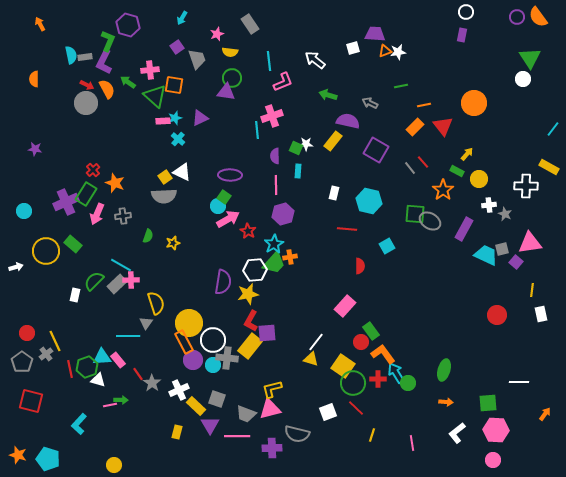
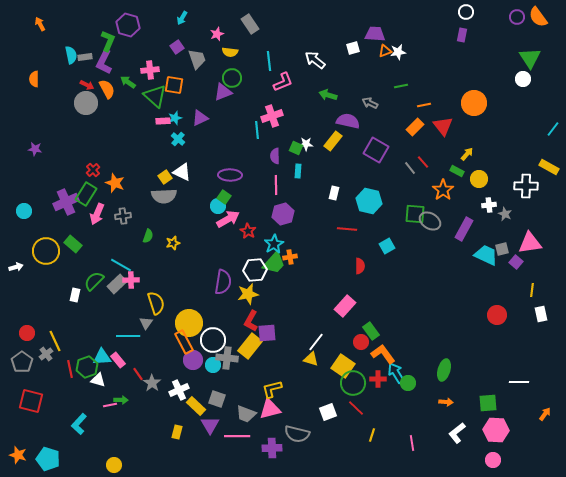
purple triangle at (226, 92): moved 3 px left; rotated 30 degrees counterclockwise
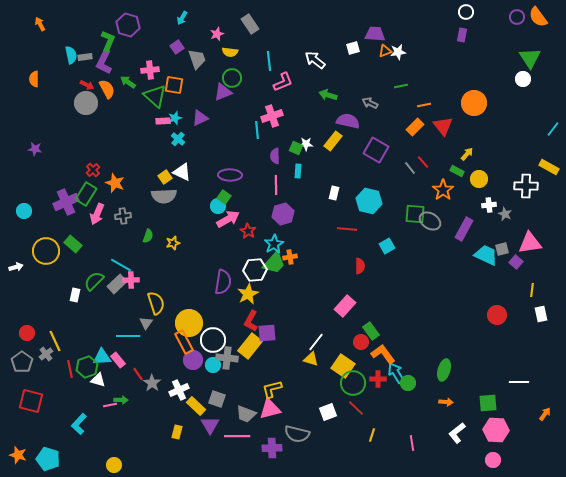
yellow star at (248, 294): rotated 15 degrees counterclockwise
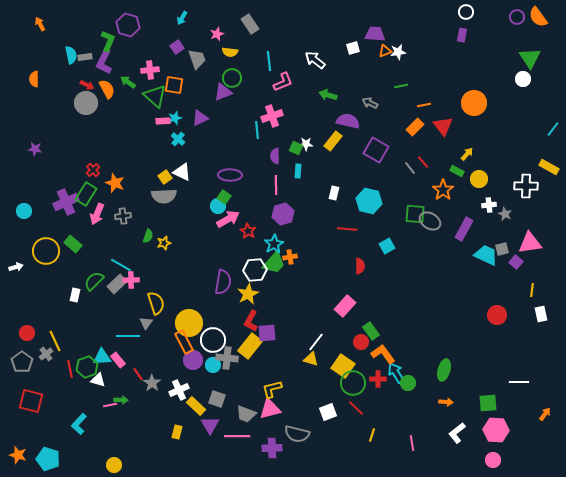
yellow star at (173, 243): moved 9 px left
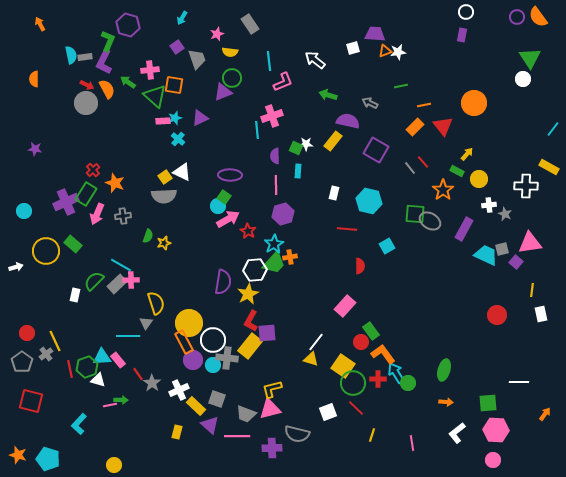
purple triangle at (210, 425): rotated 18 degrees counterclockwise
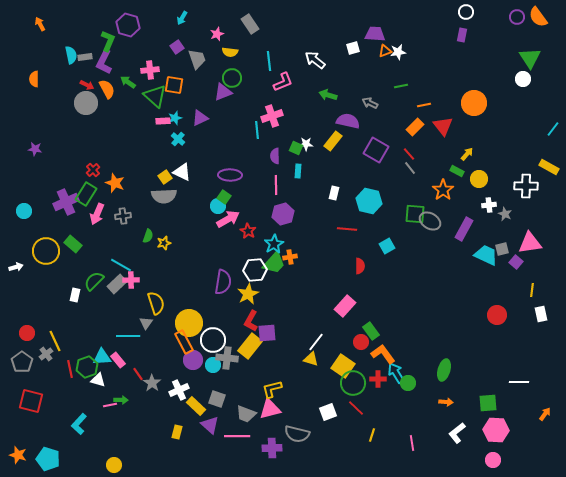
red line at (423, 162): moved 14 px left, 8 px up
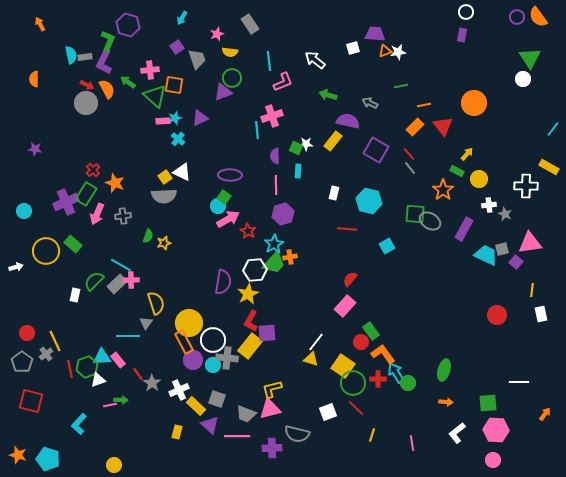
red semicircle at (360, 266): moved 10 px left, 13 px down; rotated 140 degrees counterclockwise
white triangle at (98, 380): rotated 35 degrees counterclockwise
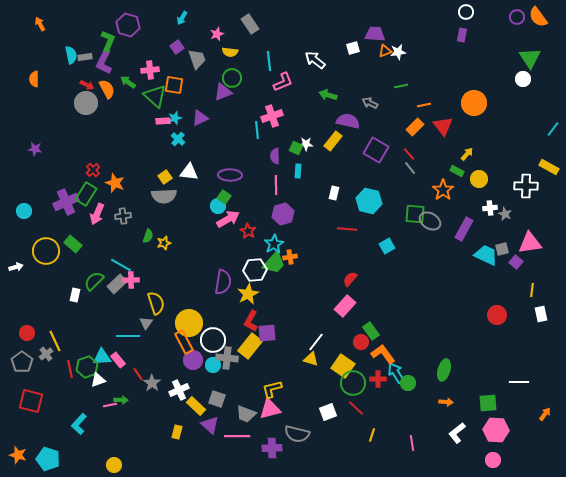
white triangle at (182, 172): moved 7 px right; rotated 18 degrees counterclockwise
white cross at (489, 205): moved 1 px right, 3 px down
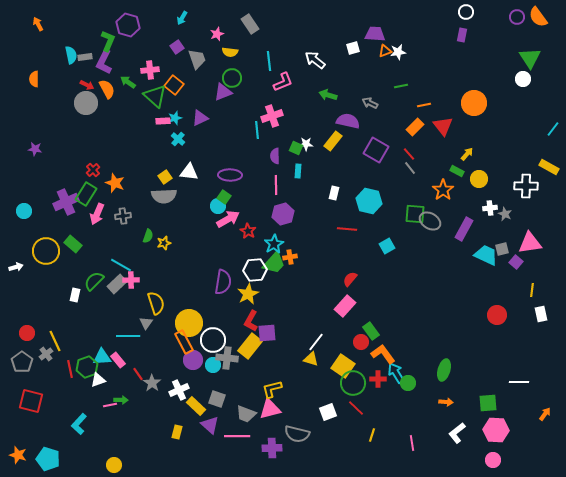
orange arrow at (40, 24): moved 2 px left
orange square at (174, 85): rotated 30 degrees clockwise
